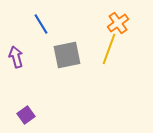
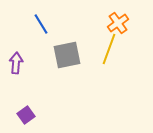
purple arrow: moved 6 px down; rotated 20 degrees clockwise
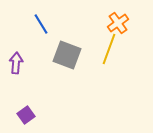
gray square: rotated 32 degrees clockwise
